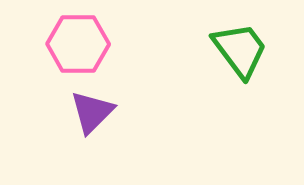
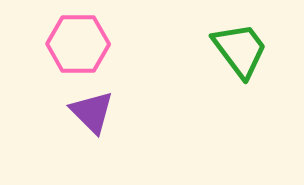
purple triangle: rotated 30 degrees counterclockwise
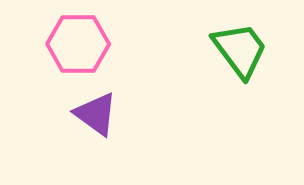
purple triangle: moved 4 px right, 2 px down; rotated 9 degrees counterclockwise
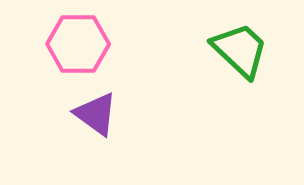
green trapezoid: rotated 10 degrees counterclockwise
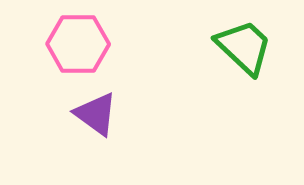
green trapezoid: moved 4 px right, 3 px up
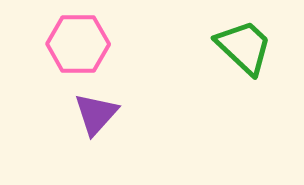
purple triangle: rotated 36 degrees clockwise
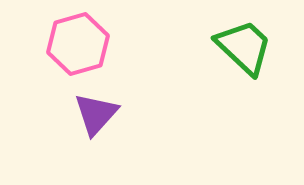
pink hexagon: rotated 16 degrees counterclockwise
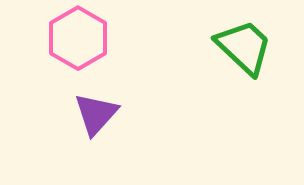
pink hexagon: moved 6 px up; rotated 14 degrees counterclockwise
